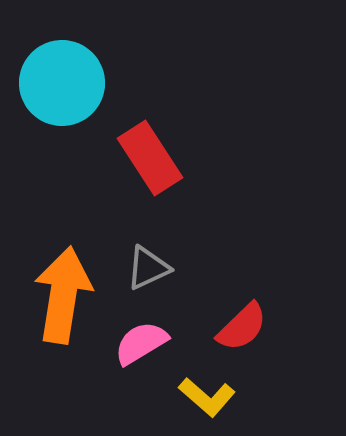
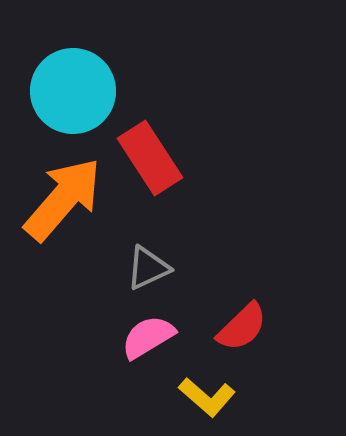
cyan circle: moved 11 px right, 8 px down
orange arrow: moved 96 px up; rotated 32 degrees clockwise
pink semicircle: moved 7 px right, 6 px up
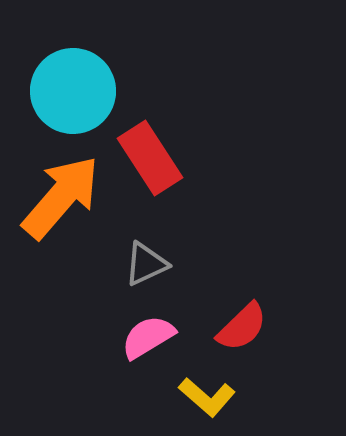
orange arrow: moved 2 px left, 2 px up
gray triangle: moved 2 px left, 4 px up
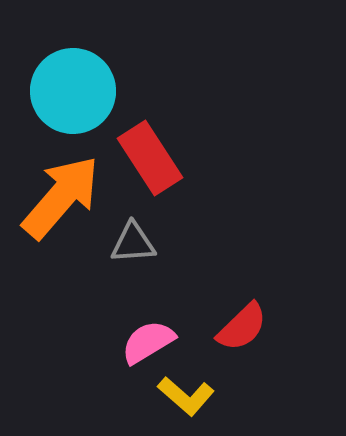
gray triangle: moved 13 px left, 21 px up; rotated 21 degrees clockwise
pink semicircle: moved 5 px down
yellow L-shape: moved 21 px left, 1 px up
